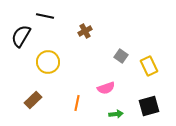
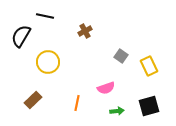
green arrow: moved 1 px right, 3 px up
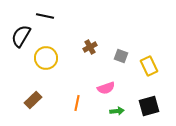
brown cross: moved 5 px right, 16 px down
gray square: rotated 16 degrees counterclockwise
yellow circle: moved 2 px left, 4 px up
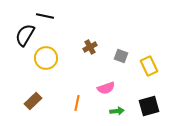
black semicircle: moved 4 px right, 1 px up
brown rectangle: moved 1 px down
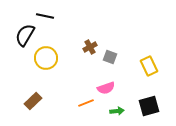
gray square: moved 11 px left, 1 px down
orange line: moved 9 px right; rotated 56 degrees clockwise
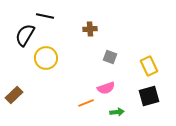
brown cross: moved 18 px up; rotated 24 degrees clockwise
brown rectangle: moved 19 px left, 6 px up
black square: moved 10 px up
green arrow: moved 1 px down
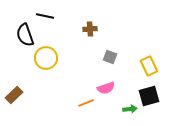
black semicircle: rotated 50 degrees counterclockwise
green arrow: moved 13 px right, 3 px up
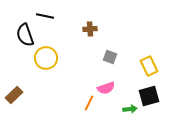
orange line: moved 3 px right; rotated 42 degrees counterclockwise
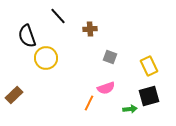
black line: moved 13 px right; rotated 36 degrees clockwise
black semicircle: moved 2 px right, 1 px down
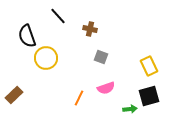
brown cross: rotated 16 degrees clockwise
gray square: moved 9 px left
orange line: moved 10 px left, 5 px up
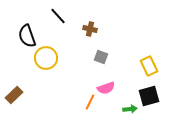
orange line: moved 11 px right, 4 px down
